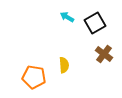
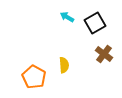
orange pentagon: rotated 20 degrees clockwise
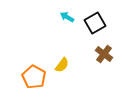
yellow semicircle: moved 2 px left; rotated 42 degrees clockwise
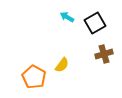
brown cross: rotated 36 degrees clockwise
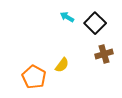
black square: rotated 15 degrees counterclockwise
